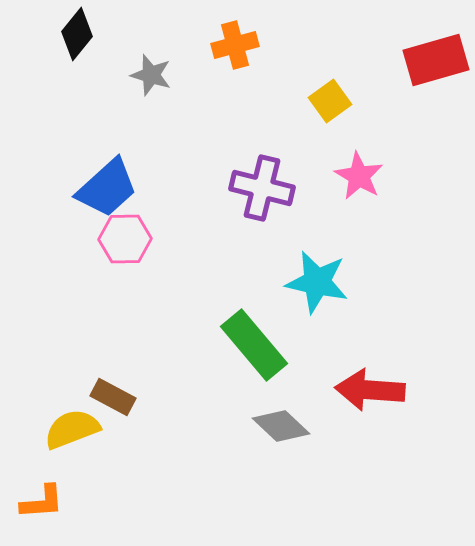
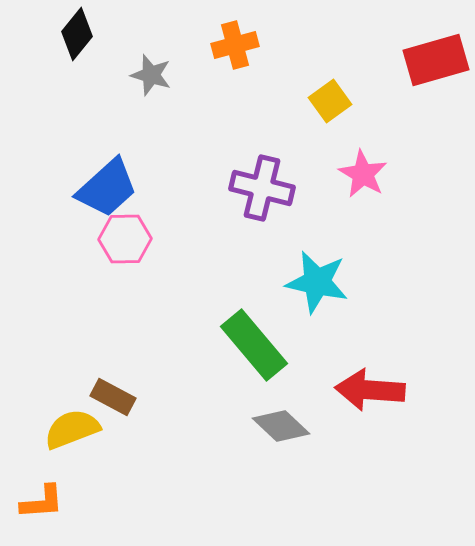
pink star: moved 4 px right, 2 px up
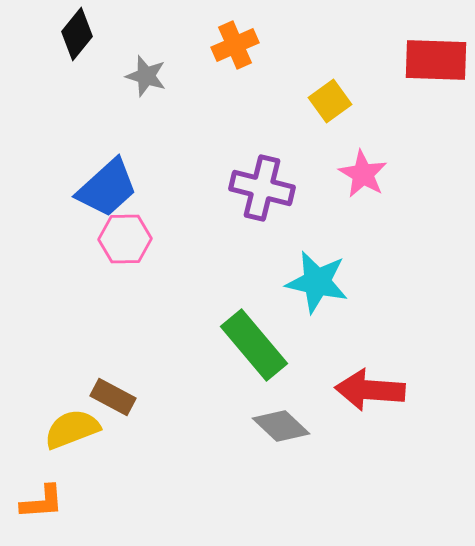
orange cross: rotated 9 degrees counterclockwise
red rectangle: rotated 18 degrees clockwise
gray star: moved 5 px left, 1 px down
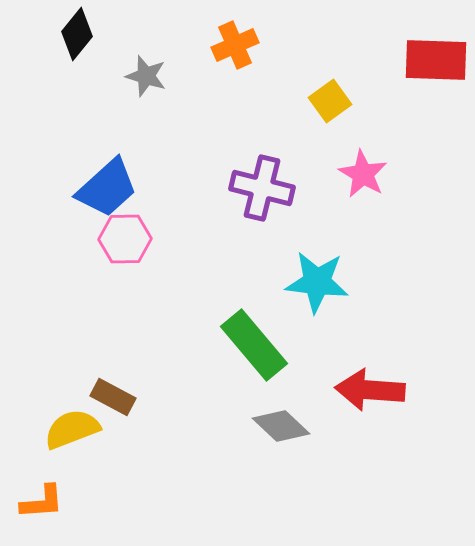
cyan star: rotated 6 degrees counterclockwise
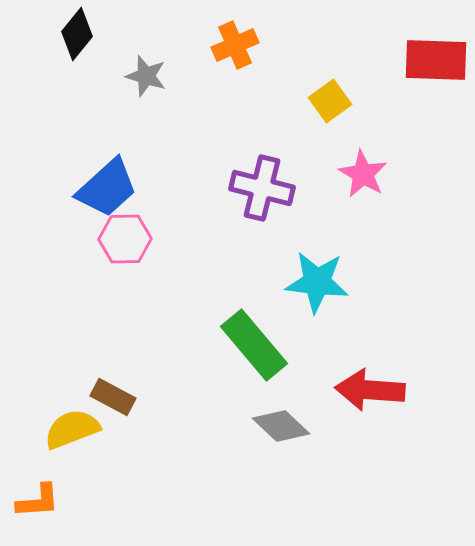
orange L-shape: moved 4 px left, 1 px up
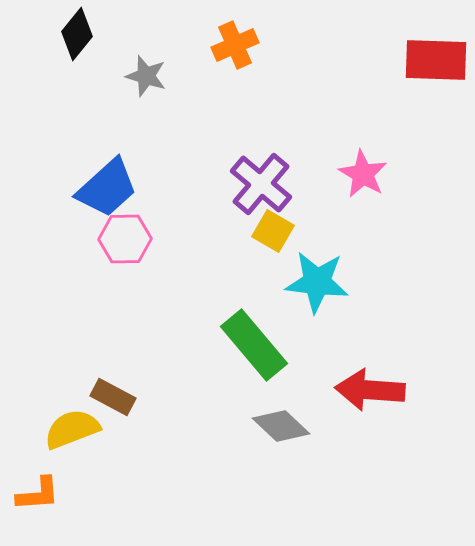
yellow square: moved 57 px left, 130 px down; rotated 24 degrees counterclockwise
purple cross: moved 1 px left, 4 px up; rotated 26 degrees clockwise
orange L-shape: moved 7 px up
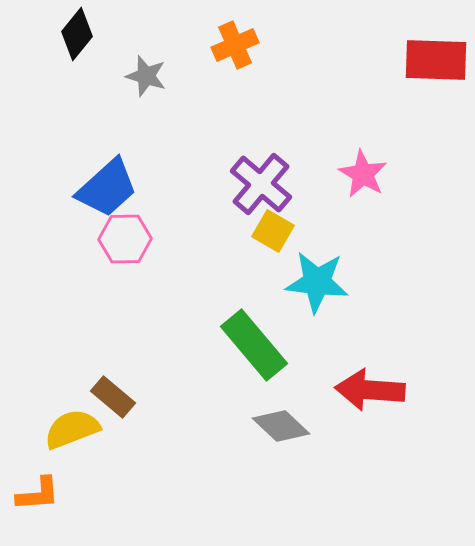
brown rectangle: rotated 12 degrees clockwise
